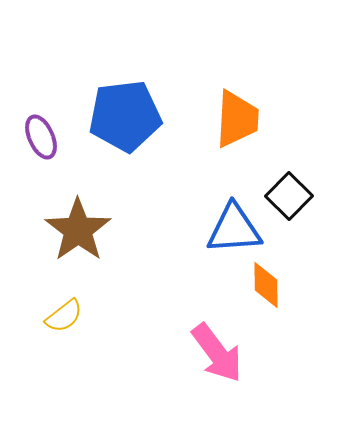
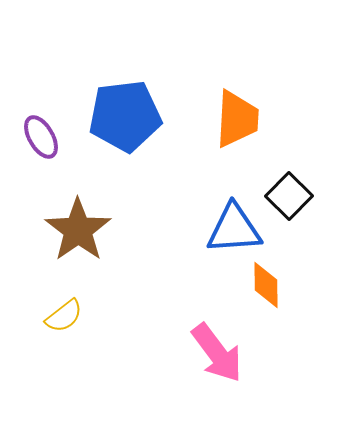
purple ellipse: rotated 6 degrees counterclockwise
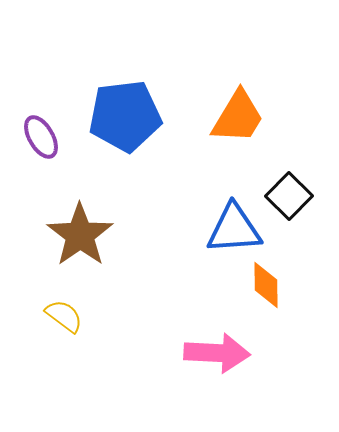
orange trapezoid: moved 1 px right, 2 px up; rotated 28 degrees clockwise
brown star: moved 2 px right, 5 px down
yellow semicircle: rotated 105 degrees counterclockwise
pink arrow: rotated 50 degrees counterclockwise
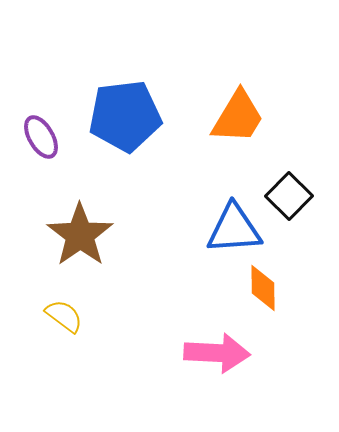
orange diamond: moved 3 px left, 3 px down
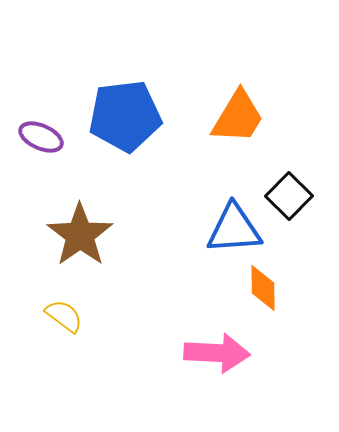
purple ellipse: rotated 36 degrees counterclockwise
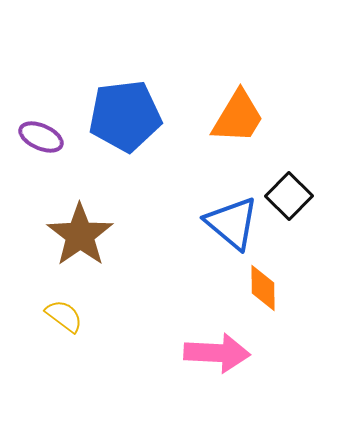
blue triangle: moved 2 px left, 6 px up; rotated 44 degrees clockwise
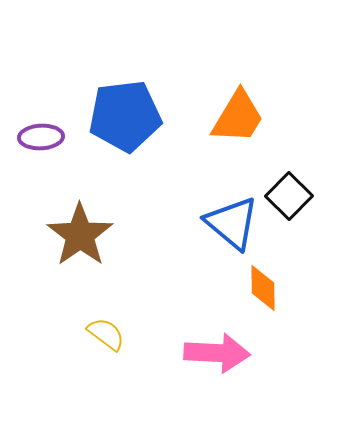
purple ellipse: rotated 27 degrees counterclockwise
yellow semicircle: moved 42 px right, 18 px down
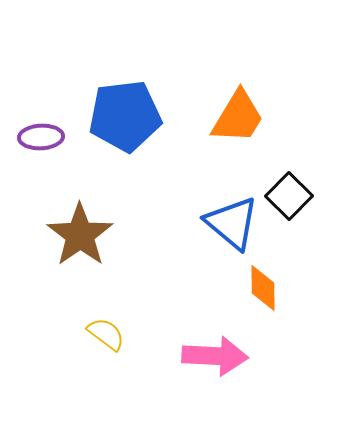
pink arrow: moved 2 px left, 3 px down
